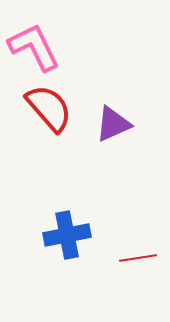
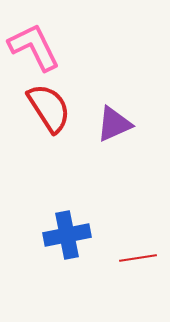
red semicircle: rotated 8 degrees clockwise
purple triangle: moved 1 px right
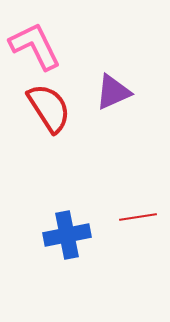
pink L-shape: moved 1 px right, 1 px up
purple triangle: moved 1 px left, 32 px up
red line: moved 41 px up
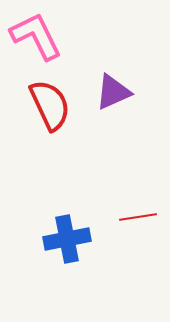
pink L-shape: moved 1 px right, 10 px up
red semicircle: moved 1 px right, 3 px up; rotated 8 degrees clockwise
blue cross: moved 4 px down
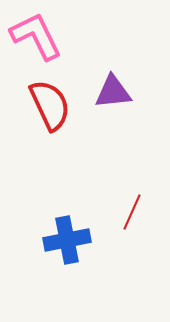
purple triangle: rotated 18 degrees clockwise
red line: moved 6 px left, 5 px up; rotated 57 degrees counterclockwise
blue cross: moved 1 px down
